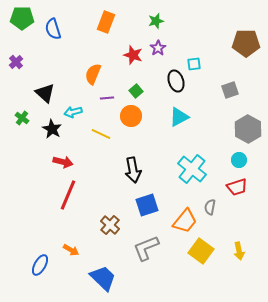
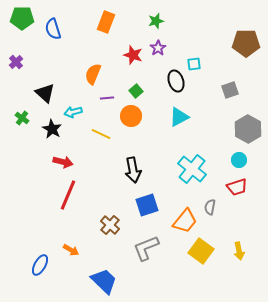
blue trapezoid: moved 1 px right, 3 px down
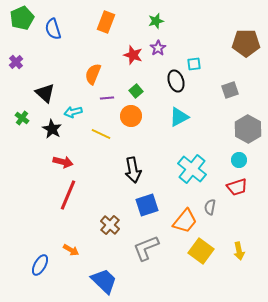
green pentagon: rotated 25 degrees counterclockwise
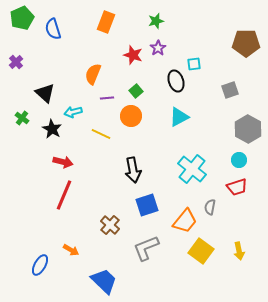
red line: moved 4 px left
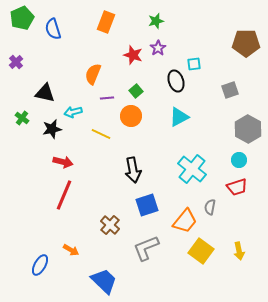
black triangle: rotated 30 degrees counterclockwise
black star: rotated 30 degrees clockwise
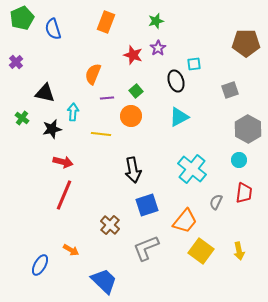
cyan arrow: rotated 108 degrees clockwise
yellow line: rotated 18 degrees counterclockwise
red trapezoid: moved 7 px right, 6 px down; rotated 65 degrees counterclockwise
gray semicircle: moved 6 px right, 5 px up; rotated 14 degrees clockwise
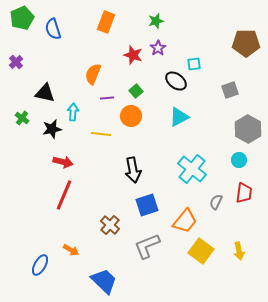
black ellipse: rotated 35 degrees counterclockwise
gray L-shape: moved 1 px right, 2 px up
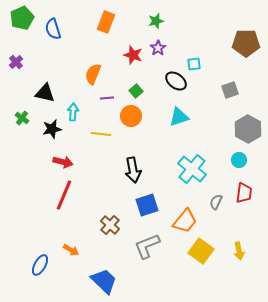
cyan triangle: rotated 10 degrees clockwise
